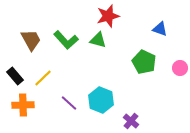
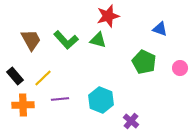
purple line: moved 9 px left, 4 px up; rotated 48 degrees counterclockwise
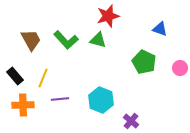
yellow line: rotated 24 degrees counterclockwise
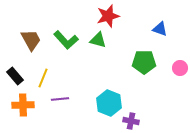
green pentagon: rotated 25 degrees counterclockwise
cyan hexagon: moved 8 px right, 3 px down
purple cross: rotated 28 degrees counterclockwise
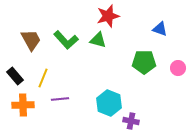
pink circle: moved 2 px left
